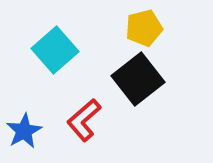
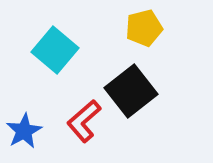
cyan square: rotated 9 degrees counterclockwise
black square: moved 7 px left, 12 px down
red L-shape: moved 1 px down
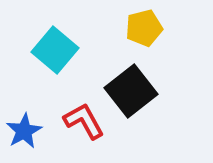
red L-shape: rotated 102 degrees clockwise
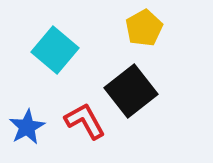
yellow pentagon: rotated 15 degrees counterclockwise
red L-shape: moved 1 px right
blue star: moved 3 px right, 4 px up
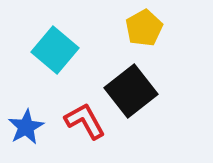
blue star: moved 1 px left
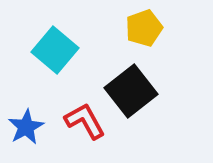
yellow pentagon: rotated 9 degrees clockwise
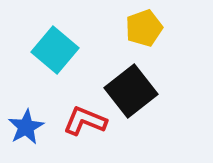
red L-shape: rotated 39 degrees counterclockwise
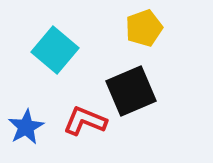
black square: rotated 15 degrees clockwise
